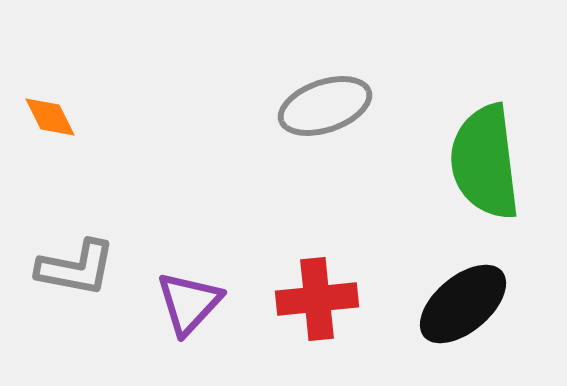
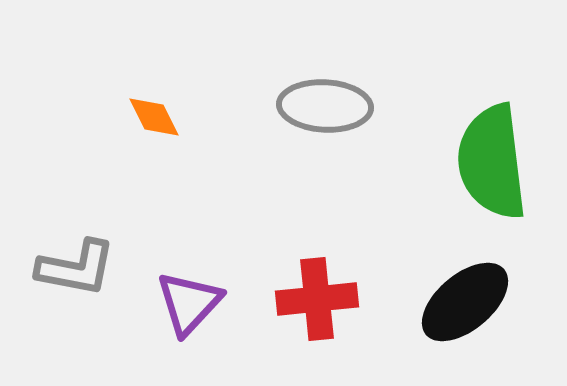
gray ellipse: rotated 22 degrees clockwise
orange diamond: moved 104 px right
green semicircle: moved 7 px right
black ellipse: moved 2 px right, 2 px up
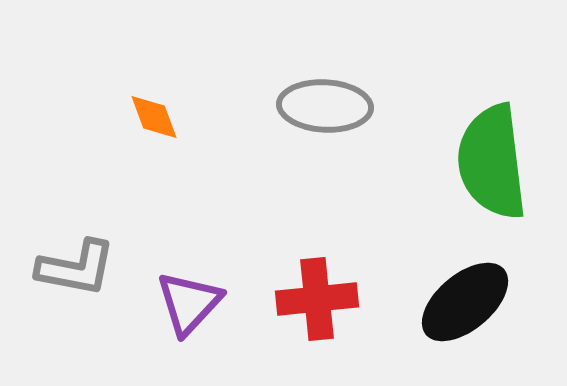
orange diamond: rotated 6 degrees clockwise
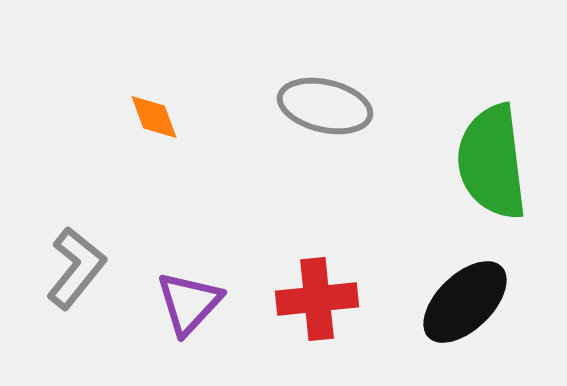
gray ellipse: rotated 10 degrees clockwise
gray L-shape: rotated 62 degrees counterclockwise
black ellipse: rotated 4 degrees counterclockwise
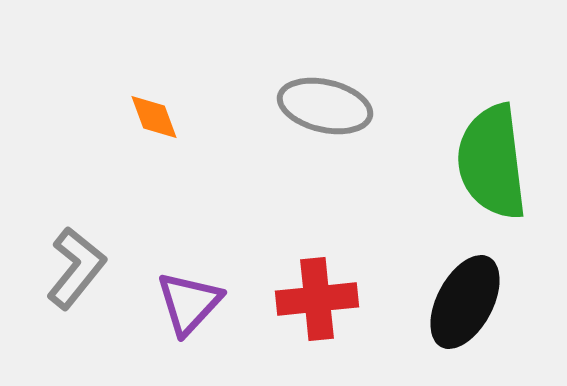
black ellipse: rotated 18 degrees counterclockwise
